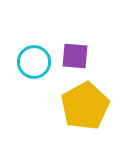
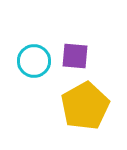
cyan circle: moved 1 px up
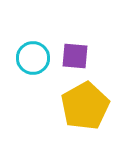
cyan circle: moved 1 px left, 3 px up
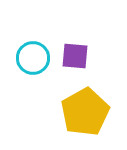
yellow pentagon: moved 6 px down
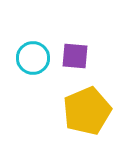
yellow pentagon: moved 2 px right, 1 px up; rotated 6 degrees clockwise
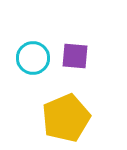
yellow pentagon: moved 21 px left, 7 px down
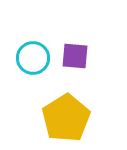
yellow pentagon: rotated 9 degrees counterclockwise
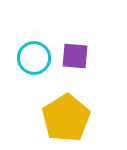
cyan circle: moved 1 px right
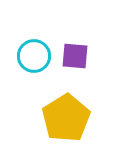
cyan circle: moved 2 px up
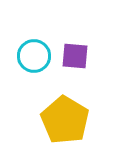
yellow pentagon: moved 1 px left, 2 px down; rotated 9 degrees counterclockwise
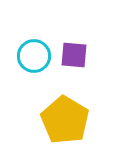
purple square: moved 1 px left, 1 px up
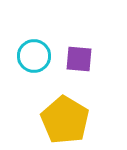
purple square: moved 5 px right, 4 px down
